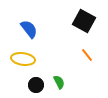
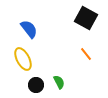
black square: moved 2 px right, 3 px up
orange line: moved 1 px left, 1 px up
yellow ellipse: rotated 55 degrees clockwise
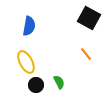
black square: moved 3 px right
blue semicircle: moved 3 px up; rotated 48 degrees clockwise
yellow ellipse: moved 3 px right, 3 px down
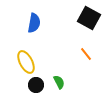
blue semicircle: moved 5 px right, 3 px up
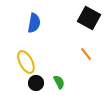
black circle: moved 2 px up
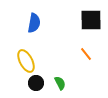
black square: moved 2 px right, 2 px down; rotated 30 degrees counterclockwise
yellow ellipse: moved 1 px up
green semicircle: moved 1 px right, 1 px down
